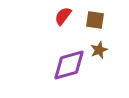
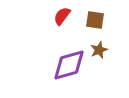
red semicircle: moved 1 px left
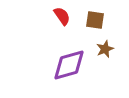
red semicircle: rotated 108 degrees clockwise
brown star: moved 6 px right, 1 px up
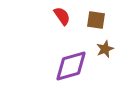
brown square: moved 1 px right
purple diamond: moved 2 px right, 1 px down
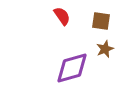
brown square: moved 5 px right, 1 px down
purple diamond: moved 1 px right, 2 px down
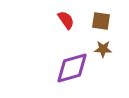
red semicircle: moved 4 px right, 4 px down
brown star: moved 2 px left; rotated 24 degrees clockwise
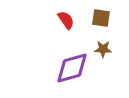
brown square: moved 3 px up
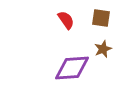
brown star: rotated 24 degrees counterclockwise
purple diamond: rotated 12 degrees clockwise
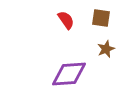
brown star: moved 3 px right
purple diamond: moved 3 px left, 6 px down
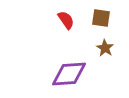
brown star: moved 1 px left, 1 px up; rotated 18 degrees counterclockwise
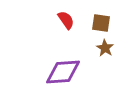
brown square: moved 5 px down
purple diamond: moved 6 px left, 2 px up
